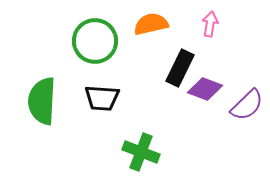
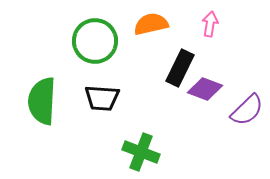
purple semicircle: moved 5 px down
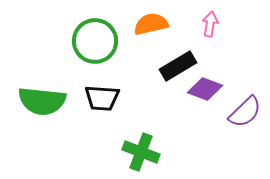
black rectangle: moved 2 px left, 2 px up; rotated 33 degrees clockwise
green semicircle: rotated 87 degrees counterclockwise
purple semicircle: moved 2 px left, 2 px down
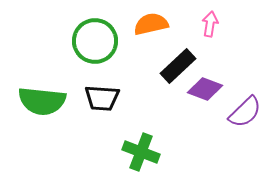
black rectangle: rotated 12 degrees counterclockwise
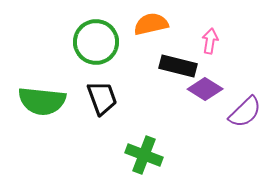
pink arrow: moved 17 px down
green circle: moved 1 px right, 1 px down
black rectangle: rotated 57 degrees clockwise
purple diamond: rotated 12 degrees clockwise
black trapezoid: rotated 114 degrees counterclockwise
green cross: moved 3 px right, 3 px down
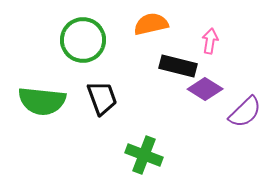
green circle: moved 13 px left, 2 px up
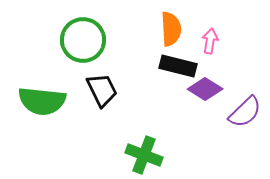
orange semicircle: moved 20 px right, 5 px down; rotated 100 degrees clockwise
black trapezoid: moved 8 px up; rotated 6 degrees counterclockwise
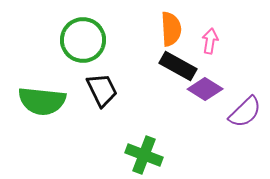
black rectangle: rotated 15 degrees clockwise
